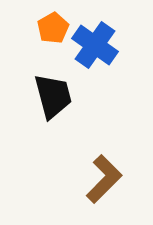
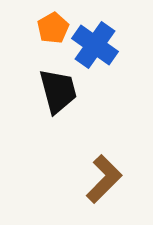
black trapezoid: moved 5 px right, 5 px up
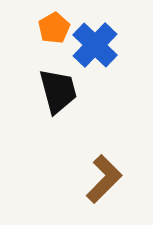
orange pentagon: moved 1 px right
blue cross: rotated 9 degrees clockwise
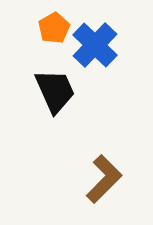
black trapezoid: moved 3 px left; rotated 9 degrees counterclockwise
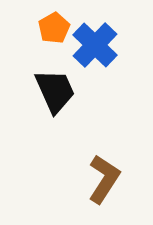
brown L-shape: rotated 12 degrees counterclockwise
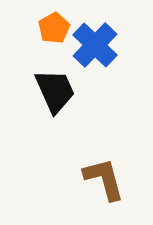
brown L-shape: rotated 48 degrees counterclockwise
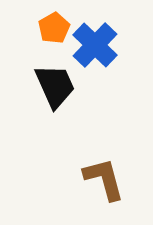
black trapezoid: moved 5 px up
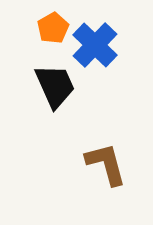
orange pentagon: moved 1 px left
brown L-shape: moved 2 px right, 15 px up
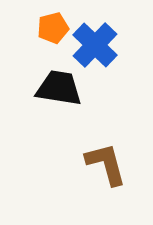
orange pentagon: rotated 16 degrees clockwise
black trapezoid: moved 4 px right, 2 px down; rotated 57 degrees counterclockwise
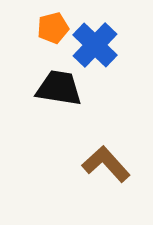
brown L-shape: rotated 27 degrees counterclockwise
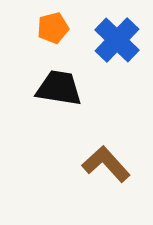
blue cross: moved 22 px right, 5 px up
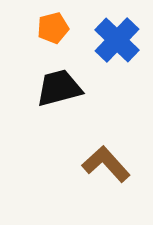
black trapezoid: rotated 24 degrees counterclockwise
